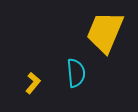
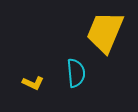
yellow L-shape: rotated 75 degrees clockwise
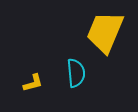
yellow L-shape: rotated 40 degrees counterclockwise
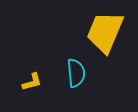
yellow L-shape: moved 1 px left, 1 px up
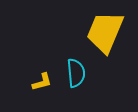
yellow L-shape: moved 10 px right
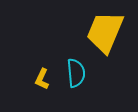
yellow L-shape: moved 3 px up; rotated 130 degrees clockwise
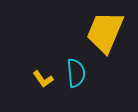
yellow L-shape: moved 1 px right; rotated 60 degrees counterclockwise
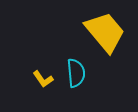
yellow trapezoid: rotated 117 degrees clockwise
